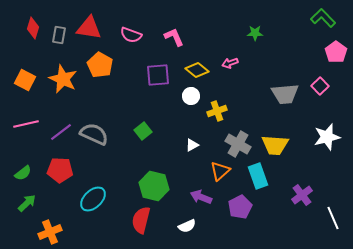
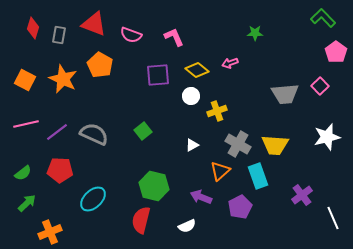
red triangle: moved 5 px right, 4 px up; rotated 12 degrees clockwise
purple line: moved 4 px left
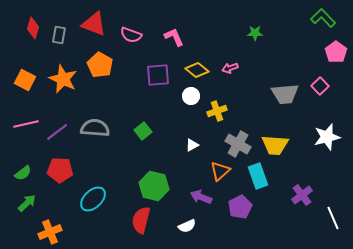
pink arrow: moved 5 px down
gray semicircle: moved 1 px right, 6 px up; rotated 20 degrees counterclockwise
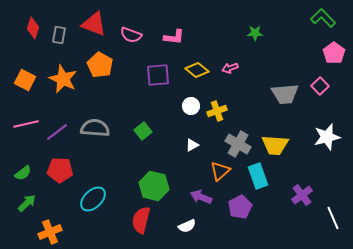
pink L-shape: rotated 120 degrees clockwise
pink pentagon: moved 2 px left, 1 px down
white circle: moved 10 px down
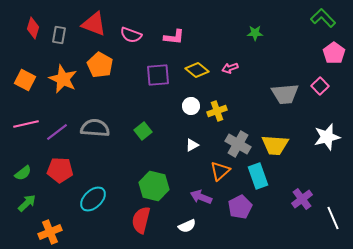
purple cross: moved 4 px down
